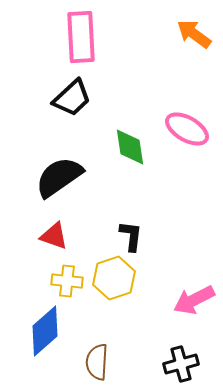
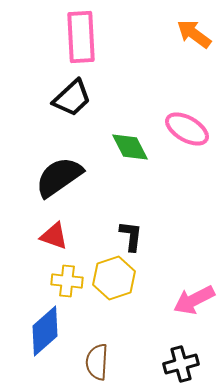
green diamond: rotated 18 degrees counterclockwise
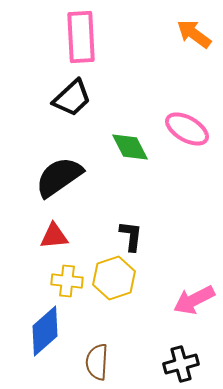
red triangle: rotated 24 degrees counterclockwise
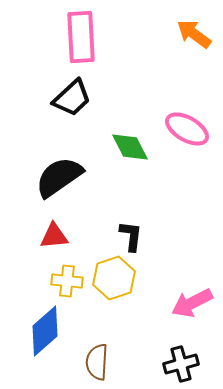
pink arrow: moved 2 px left, 3 px down
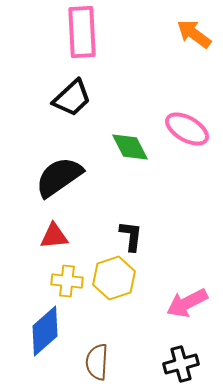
pink rectangle: moved 1 px right, 5 px up
pink arrow: moved 5 px left
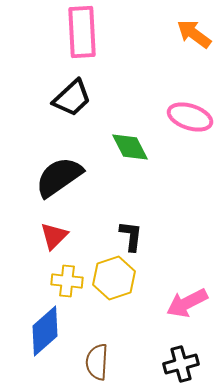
pink ellipse: moved 3 px right, 12 px up; rotated 12 degrees counterclockwise
red triangle: rotated 40 degrees counterclockwise
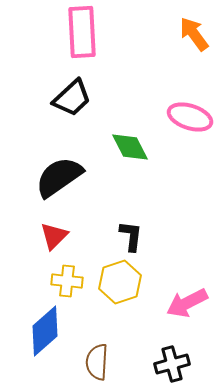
orange arrow: rotated 18 degrees clockwise
yellow hexagon: moved 6 px right, 4 px down
black cross: moved 9 px left
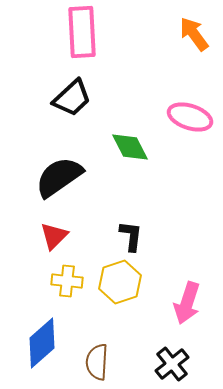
pink arrow: rotated 45 degrees counterclockwise
blue diamond: moved 3 px left, 12 px down
black cross: rotated 24 degrees counterclockwise
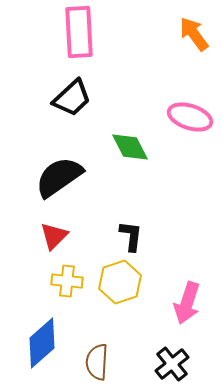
pink rectangle: moved 3 px left
